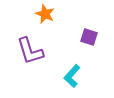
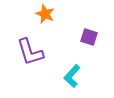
purple L-shape: moved 1 px down
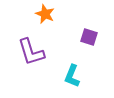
purple L-shape: moved 1 px right
cyan L-shape: rotated 20 degrees counterclockwise
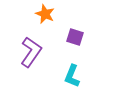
purple square: moved 14 px left
purple L-shape: rotated 128 degrees counterclockwise
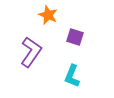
orange star: moved 3 px right, 1 px down
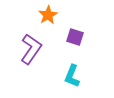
orange star: rotated 18 degrees clockwise
purple L-shape: moved 3 px up
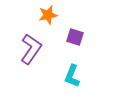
orange star: rotated 18 degrees clockwise
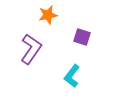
purple square: moved 7 px right
cyan L-shape: rotated 15 degrees clockwise
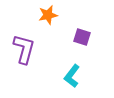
purple L-shape: moved 7 px left; rotated 20 degrees counterclockwise
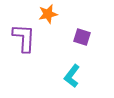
orange star: moved 1 px up
purple L-shape: moved 11 px up; rotated 12 degrees counterclockwise
